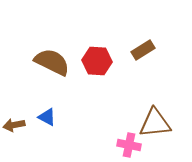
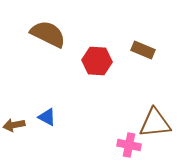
brown rectangle: rotated 55 degrees clockwise
brown semicircle: moved 4 px left, 28 px up
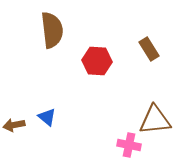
brown semicircle: moved 4 px right, 4 px up; rotated 57 degrees clockwise
brown rectangle: moved 6 px right, 1 px up; rotated 35 degrees clockwise
blue triangle: rotated 12 degrees clockwise
brown triangle: moved 3 px up
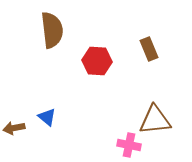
brown rectangle: rotated 10 degrees clockwise
brown arrow: moved 3 px down
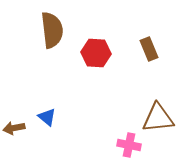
red hexagon: moved 1 px left, 8 px up
brown triangle: moved 3 px right, 2 px up
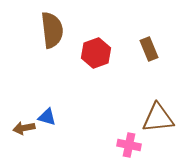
red hexagon: rotated 24 degrees counterclockwise
blue triangle: rotated 24 degrees counterclockwise
brown arrow: moved 10 px right
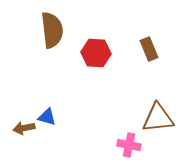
red hexagon: rotated 24 degrees clockwise
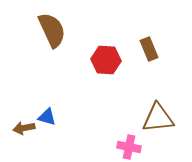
brown semicircle: rotated 18 degrees counterclockwise
red hexagon: moved 10 px right, 7 px down
pink cross: moved 2 px down
